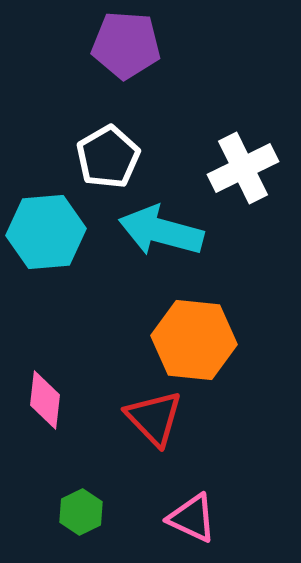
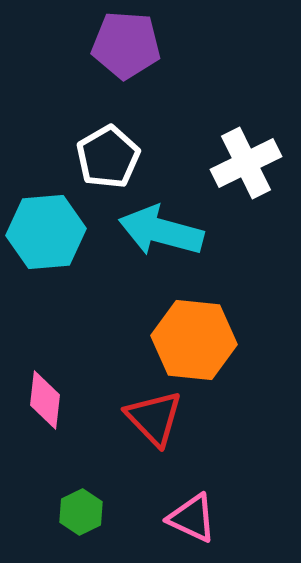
white cross: moved 3 px right, 5 px up
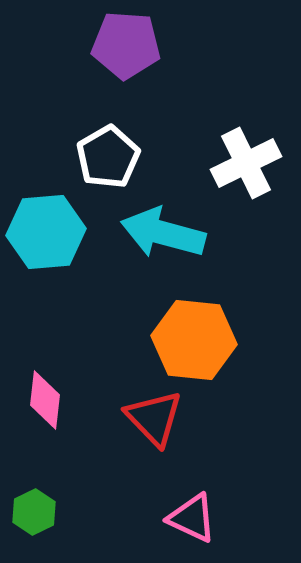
cyan arrow: moved 2 px right, 2 px down
green hexagon: moved 47 px left
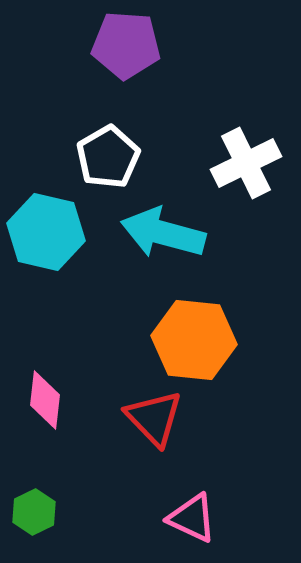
cyan hexagon: rotated 18 degrees clockwise
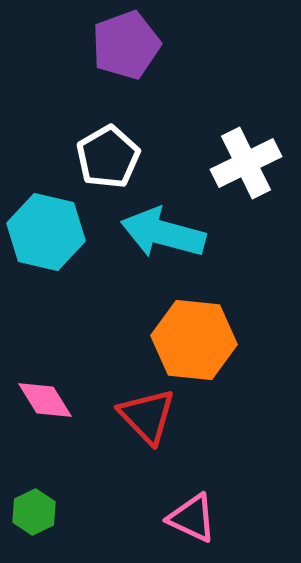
purple pentagon: rotated 24 degrees counterclockwise
pink diamond: rotated 38 degrees counterclockwise
red triangle: moved 7 px left, 2 px up
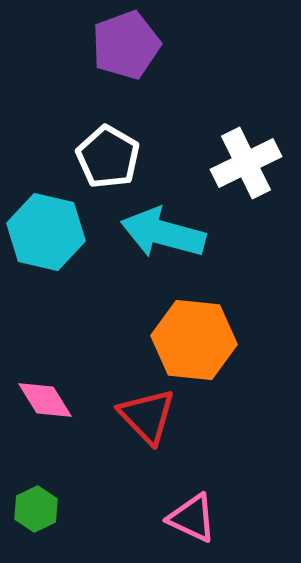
white pentagon: rotated 12 degrees counterclockwise
green hexagon: moved 2 px right, 3 px up
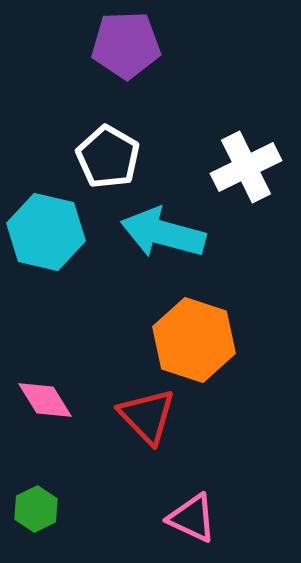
purple pentagon: rotated 18 degrees clockwise
white cross: moved 4 px down
orange hexagon: rotated 12 degrees clockwise
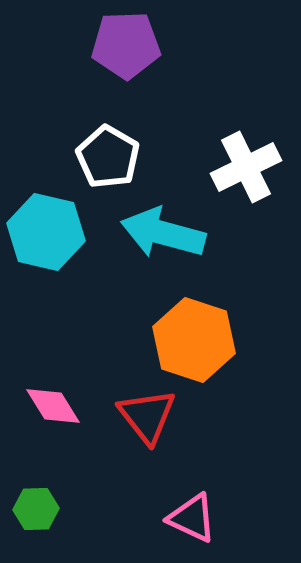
pink diamond: moved 8 px right, 6 px down
red triangle: rotated 6 degrees clockwise
green hexagon: rotated 24 degrees clockwise
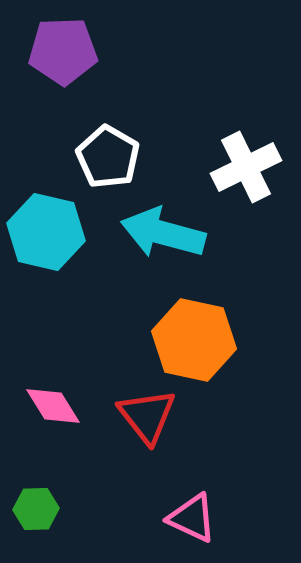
purple pentagon: moved 63 px left, 6 px down
orange hexagon: rotated 6 degrees counterclockwise
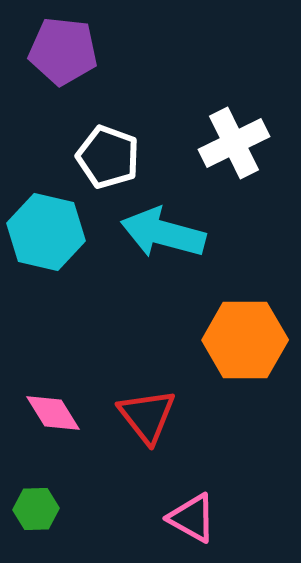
purple pentagon: rotated 8 degrees clockwise
white pentagon: rotated 10 degrees counterclockwise
white cross: moved 12 px left, 24 px up
orange hexagon: moved 51 px right; rotated 12 degrees counterclockwise
pink diamond: moved 7 px down
pink triangle: rotated 4 degrees clockwise
